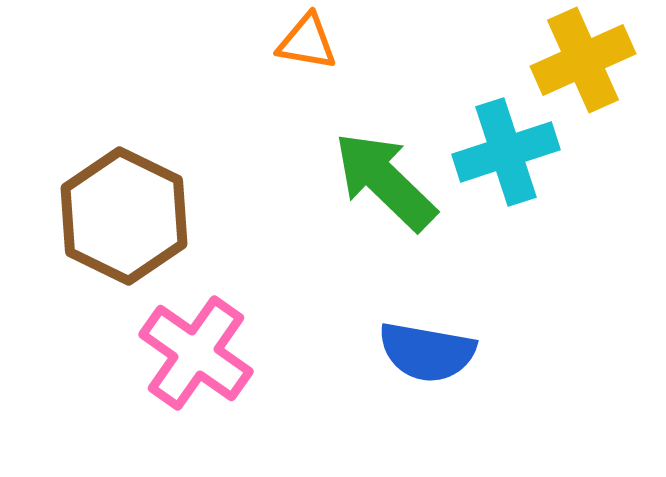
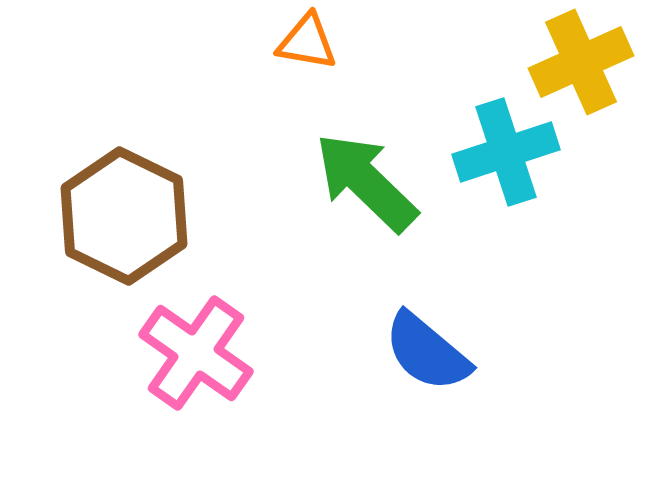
yellow cross: moved 2 px left, 2 px down
green arrow: moved 19 px left, 1 px down
blue semicircle: rotated 30 degrees clockwise
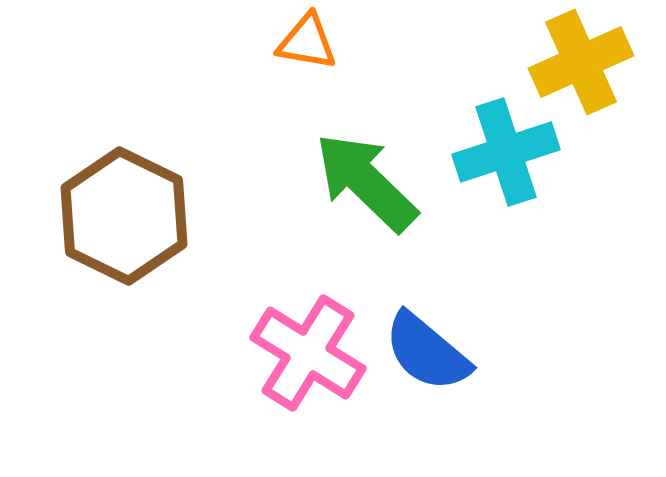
pink cross: moved 112 px right; rotated 3 degrees counterclockwise
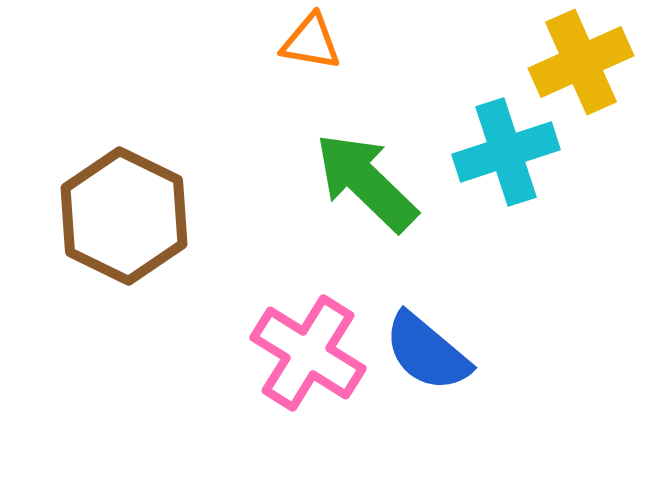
orange triangle: moved 4 px right
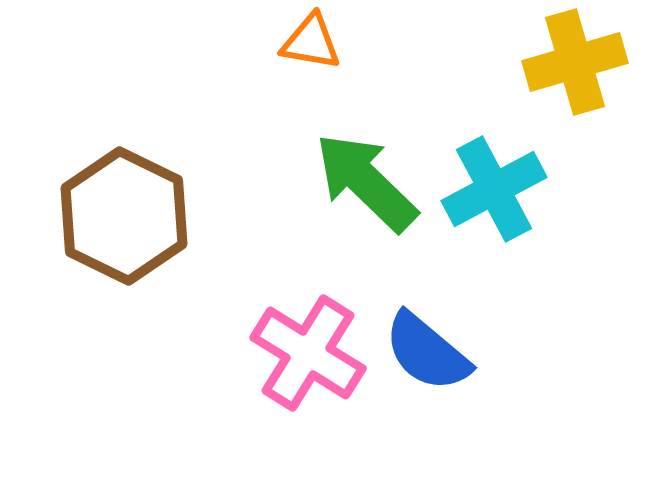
yellow cross: moved 6 px left; rotated 8 degrees clockwise
cyan cross: moved 12 px left, 37 px down; rotated 10 degrees counterclockwise
